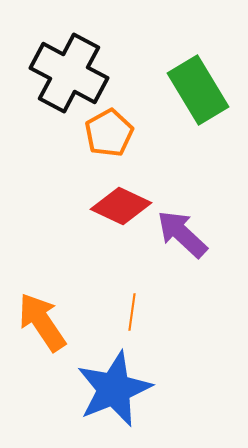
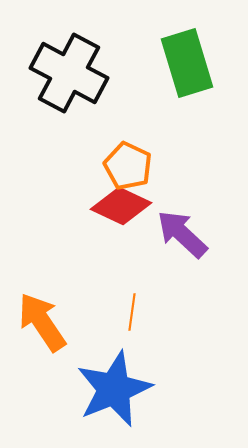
green rectangle: moved 11 px left, 27 px up; rotated 14 degrees clockwise
orange pentagon: moved 19 px right, 33 px down; rotated 18 degrees counterclockwise
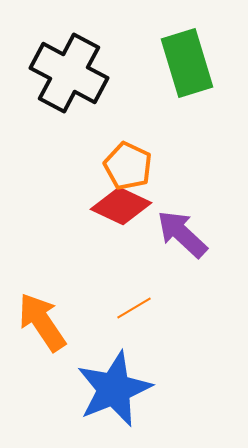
orange line: moved 2 px right, 4 px up; rotated 51 degrees clockwise
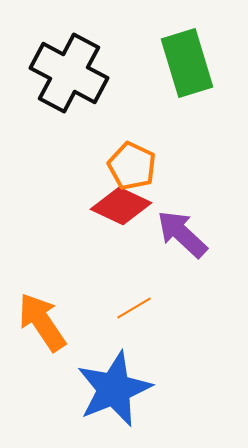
orange pentagon: moved 4 px right
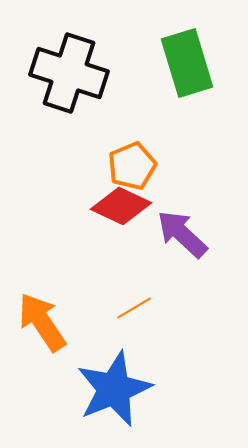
black cross: rotated 10 degrees counterclockwise
orange pentagon: rotated 24 degrees clockwise
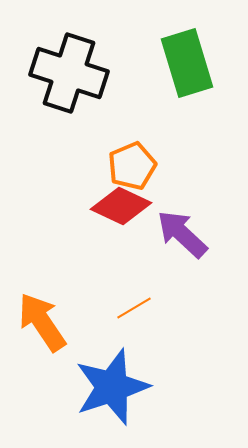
blue star: moved 2 px left, 2 px up; rotated 4 degrees clockwise
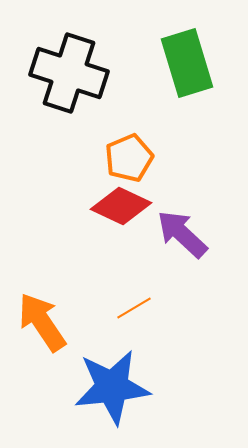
orange pentagon: moved 3 px left, 8 px up
blue star: rotated 12 degrees clockwise
